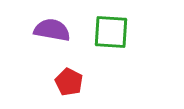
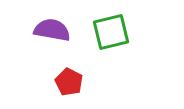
green square: rotated 18 degrees counterclockwise
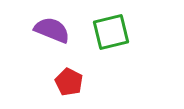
purple semicircle: rotated 12 degrees clockwise
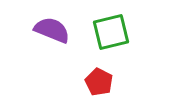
red pentagon: moved 30 px right
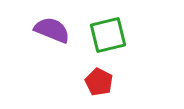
green square: moved 3 px left, 3 px down
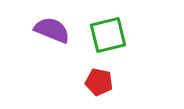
red pentagon: rotated 16 degrees counterclockwise
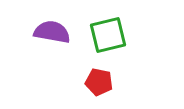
purple semicircle: moved 2 px down; rotated 12 degrees counterclockwise
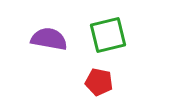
purple semicircle: moved 3 px left, 7 px down
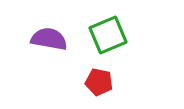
green square: rotated 9 degrees counterclockwise
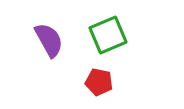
purple semicircle: moved 1 px down; rotated 51 degrees clockwise
